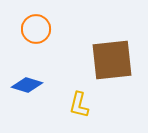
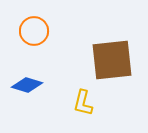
orange circle: moved 2 px left, 2 px down
yellow L-shape: moved 4 px right, 2 px up
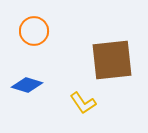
yellow L-shape: rotated 48 degrees counterclockwise
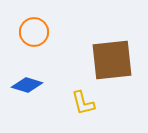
orange circle: moved 1 px down
yellow L-shape: rotated 20 degrees clockwise
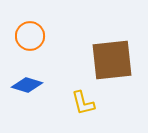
orange circle: moved 4 px left, 4 px down
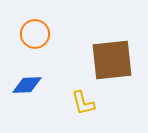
orange circle: moved 5 px right, 2 px up
blue diamond: rotated 20 degrees counterclockwise
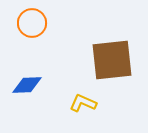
orange circle: moved 3 px left, 11 px up
yellow L-shape: rotated 128 degrees clockwise
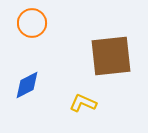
brown square: moved 1 px left, 4 px up
blue diamond: rotated 24 degrees counterclockwise
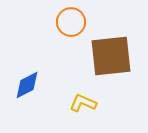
orange circle: moved 39 px right, 1 px up
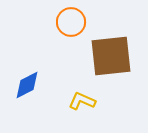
yellow L-shape: moved 1 px left, 2 px up
